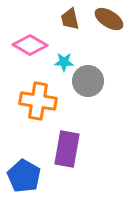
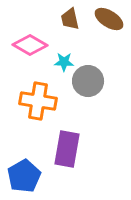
blue pentagon: rotated 12 degrees clockwise
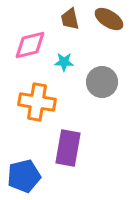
pink diamond: rotated 44 degrees counterclockwise
gray circle: moved 14 px right, 1 px down
orange cross: moved 1 px left, 1 px down
purple rectangle: moved 1 px right, 1 px up
blue pentagon: rotated 16 degrees clockwise
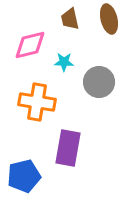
brown ellipse: rotated 44 degrees clockwise
gray circle: moved 3 px left
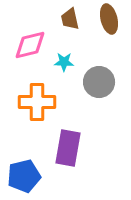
orange cross: rotated 9 degrees counterclockwise
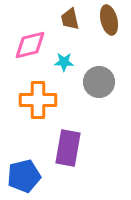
brown ellipse: moved 1 px down
orange cross: moved 1 px right, 2 px up
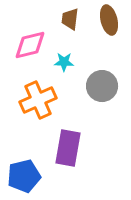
brown trapezoid: rotated 20 degrees clockwise
gray circle: moved 3 px right, 4 px down
orange cross: rotated 24 degrees counterclockwise
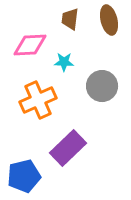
pink diamond: rotated 12 degrees clockwise
purple rectangle: rotated 36 degrees clockwise
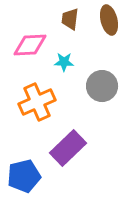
orange cross: moved 1 px left, 2 px down
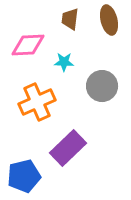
pink diamond: moved 2 px left
